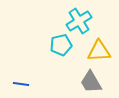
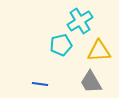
cyan cross: moved 1 px right
blue line: moved 19 px right
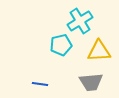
gray trapezoid: rotated 65 degrees counterclockwise
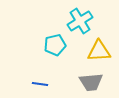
cyan pentagon: moved 6 px left
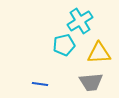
cyan pentagon: moved 9 px right
yellow triangle: moved 2 px down
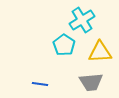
cyan cross: moved 2 px right, 1 px up
cyan pentagon: rotated 25 degrees counterclockwise
yellow triangle: moved 1 px right, 1 px up
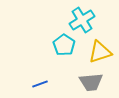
yellow triangle: rotated 15 degrees counterclockwise
blue line: rotated 28 degrees counterclockwise
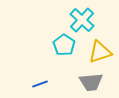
cyan cross: rotated 15 degrees counterclockwise
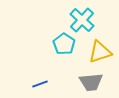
cyan pentagon: moved 1 px up
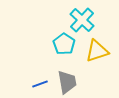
yellow triangle: moved 3 px left, 1 px up
gray trapezoid: moved 24 px left; rotated 95 degrees counterclockwise
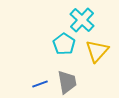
yellow triangle: rotated 30 degrees counterclockwise
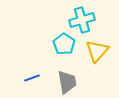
cyan cross: rotated 30 degrees clockwise
blue line: moved 8 px left, 6 px up
